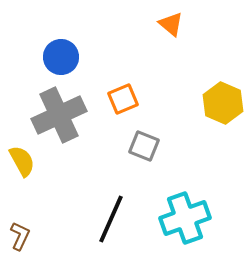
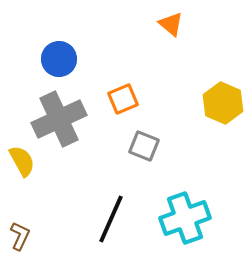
blue circle: moved 2 px left, 2 px down
gray cross: moved 4 px down
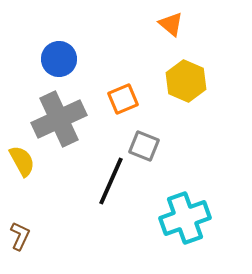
yellow hexagon: moved 37 px left, 22 px up
black line: moved 38 px up
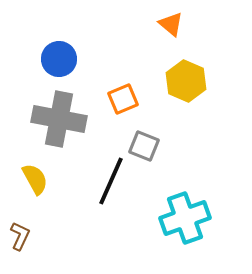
gray cross: rotated 36 degrees clockwise
yellow semicircle: moved 13 px right, 18 px down
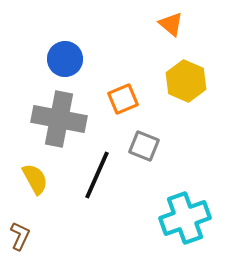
blue circle: moved 6 px right
black line: moved 14 px left, 6 px up
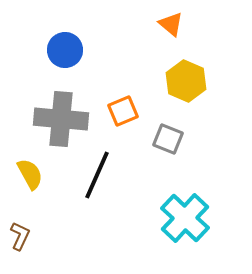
blue circle: moved 9 px up
orange square: moved 12 px down
gray cross: moved 2 px right; rotated 6 degrees counterclockwise
gray square: moved 24 px right, 7 px up
yellow semicircle: moved 5 px left, 5 px up
cyan cross: rotated 27 degrees counterclockwise
